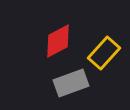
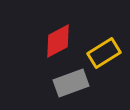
yellow rectangle: rotated 16 degrees clockwise
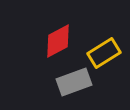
gray rectangle: moved 3 px right, 1 px up
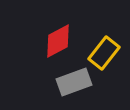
yellow rectangle: rotated 20 degrees counterclockwise
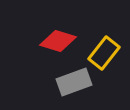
red diamond: rotated 45 degrees clockwise
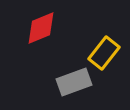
red diamond: moved 17 px left, 13 px up; rotated 39 degrees counterclockwise
